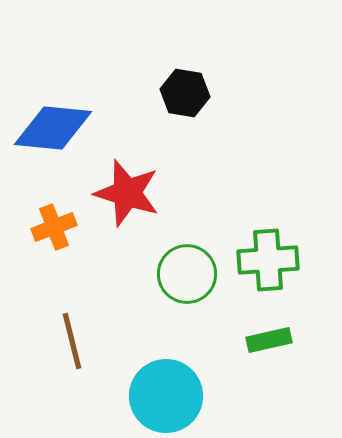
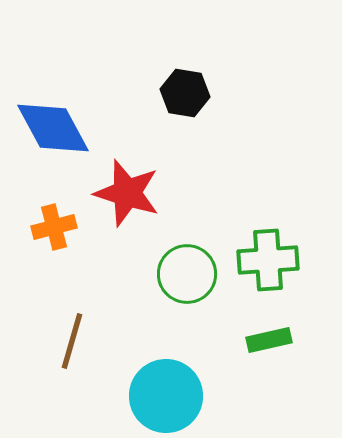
blue diamond: rotated 56 degrees clockwise
orange cross: rotated 6 degrees clockwise
brown line: rotated 30 degrees clockwise
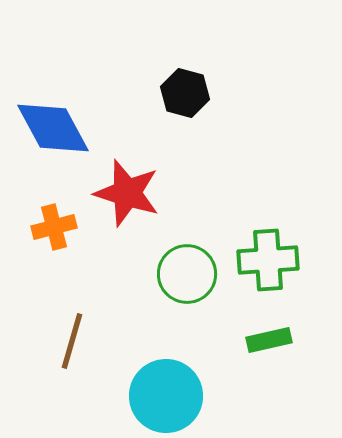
black hexagon: rotated 6 degrees clockwise
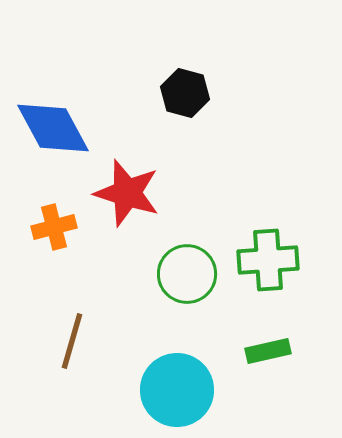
green rectangle: moved 1 px left, 11 px down
cyan circle: moved 11 px right, 6 px up
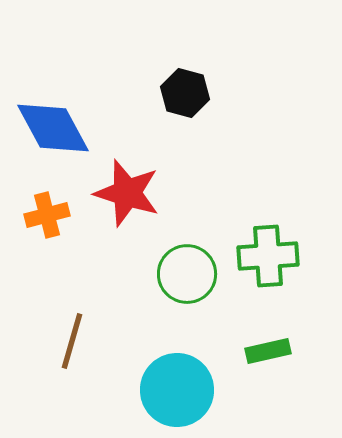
orange cross: moved 7 px left, 12 px up
green cross: moved 4 px up
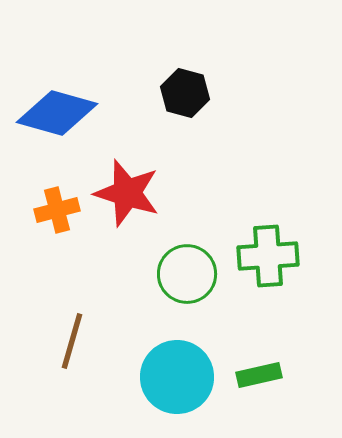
blue diamond: moved 4 px right, 15 px up; rotated 46 degrees counterclockwise
orange cross: moved 10 px right, 5 px up
green rectangle: moved 9 px left, 24 px down
cyan circle: moved 13 px up
